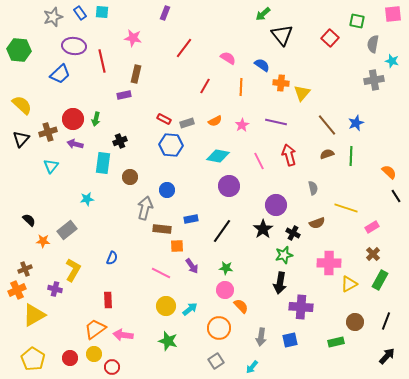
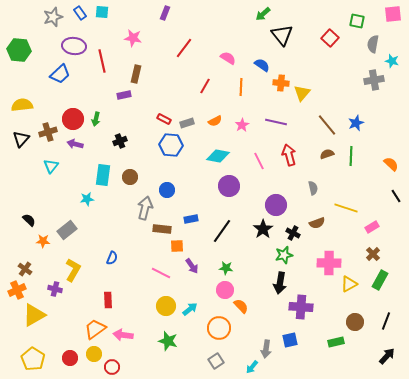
yellow semicircle at (22, 105): rotated 50 degrees counterclockwise
cyan rectangle at (103, 163): moved 12 px down
orange semicircle at (389, 172): moved 2 px right, 8 px up
brown cross at (25, 269): rotated 32 degrees counterclockwise
gray arrow at (261, 337): moved 5 px right, 12 px down
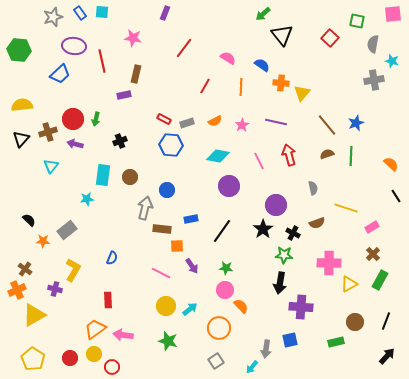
green star at (284, 255): rotated 18 degrees clockwise
